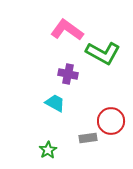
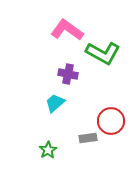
cyan trapezoid: rotated 70 degrees counterclockwise
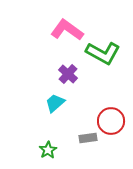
purple cross: rotated 30 degrees clockwise
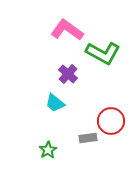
cyan trapezoid: rotated 100 degrees counterclockwise
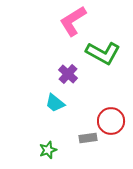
pink L-shape: moved 6 px right, 9 px up; rotated 68 degrees counterclockwise
green star: rotated 12 degrees clockwise
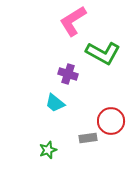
purple cross: rotated 24 degrees counterclockwise
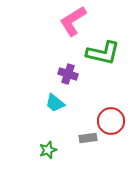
green L-shape: rotated 16 degrees counterclockwise
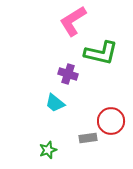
green L-shape: moved 2 px left
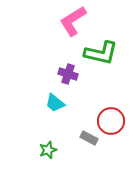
gray rectangle: moved 1 px right; rotated 36 degrees clockwise
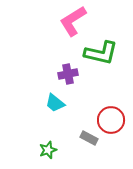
purple cross: rotated 30 degrees counterclockwise
red circle: moved 1 px up
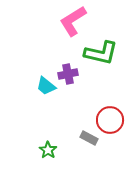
cyan trapezoid: moved 9 px left, 17 px up
red circle: moved 1 px left
green star: rotated 18 degrees counterclockwise
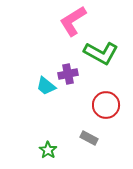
green L-shape: rotated 16 degrees clockwise
red circle: moved 4 px left, 15 px up
